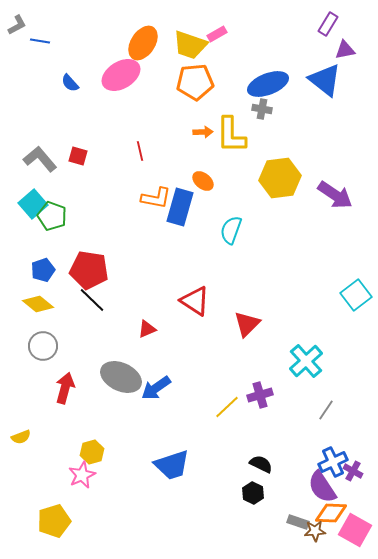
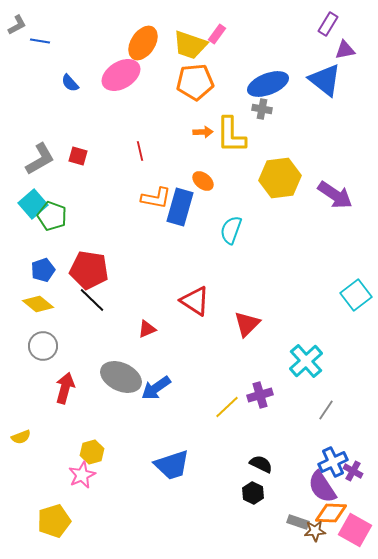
pink rectangle at (217, 34): rotated 24 degrees counterclockwise
gray L-shape at (40, 159): rotated 100 degrees clockwise
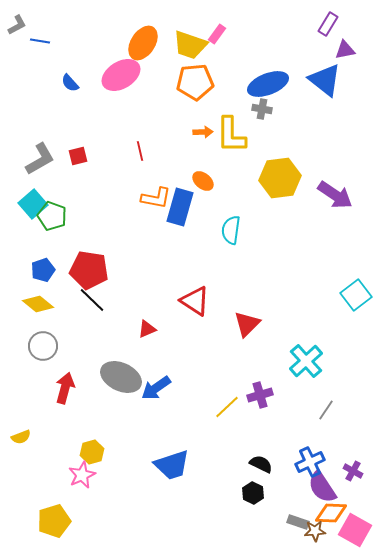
red square at (78, 156): rotated 30 degrees counterclockwise
cyan semicircle at (231, 230): rotated 12 degrees counterclockwise
blue cross at (333, 462): moved 23 px left
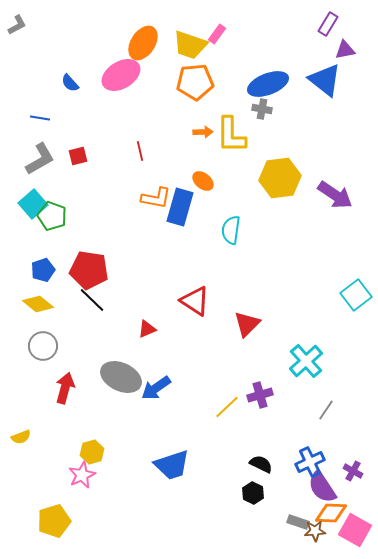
blue line at (40, 41): moved 77 px down
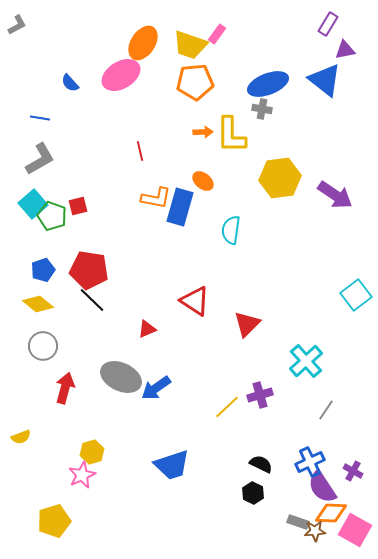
red square at (78, 156): moved 50 px down
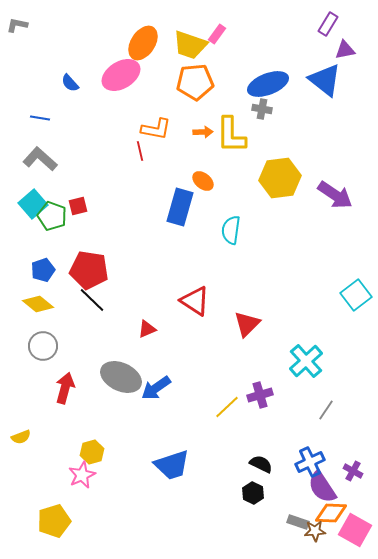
gray L-shape at (17, 25): rotated 140 degrees counterclockwise
gray L-shape at (40, 159): rotated 108 degrees counterclockwise
orange L-shape at (156, 198): moved 69 px up
